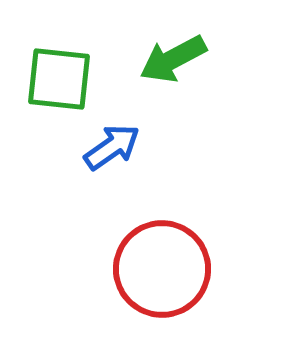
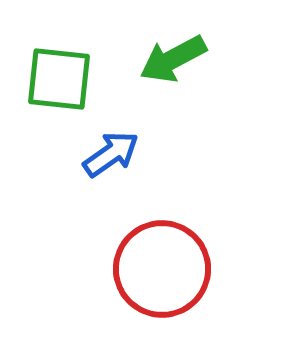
blue arrow: moved 1 px left, 7 px down
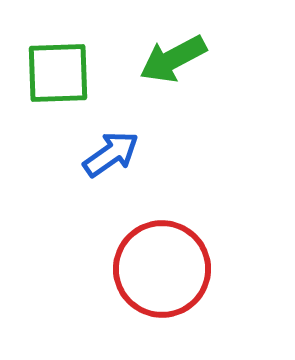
green square: moved 1 px left, 6 px up; rotated 8 degrees counterclockwise
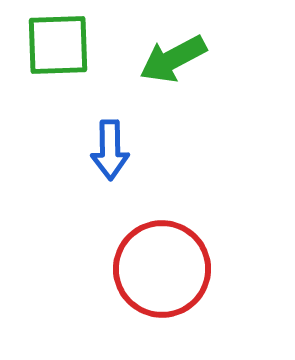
green square: moved 28 px up
blue arrow: moved 1 px left, 4 px up; rotated 124 degrees clockwise
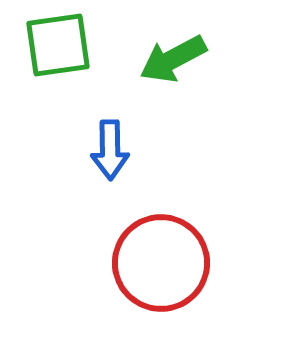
green square: rotated 6 degrees counterclockwise
red circle: moved 1 px left, 6 px up
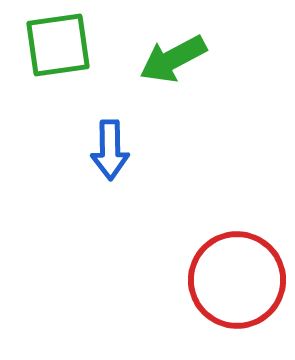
red circle: moved 76 px right, 17 px down
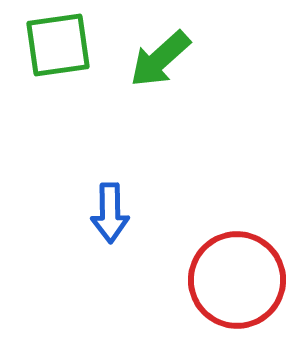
green arrow: moved 13 px left; rotated 14 degrees counterclockwise
blue arrow: moved 63 px down
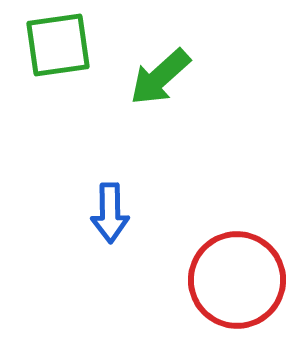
green arrow: moved 18 px down
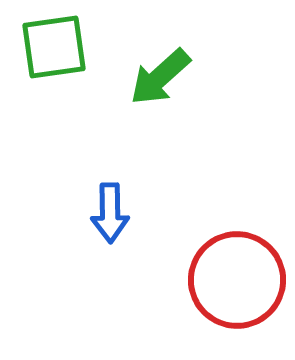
green square: moved 4 px left, 2 px down
